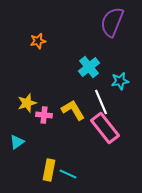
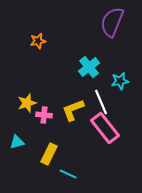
yellow L-shape: rotated 80 degrees counterclockwise
cyan triangle: rotated 21 degrees clockwise
yellow rectangle: moved 16 px up; rotated 15 degrees clockwise
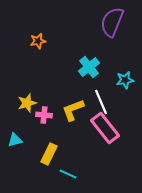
cyan star: moved 5 px right, 1 px up
cyan triangle: moved 2 px left, 2 px up
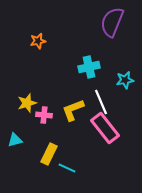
cyan cross: rotated 25 degrees clockwise
cyan line: moved 1 px left, 6 px up
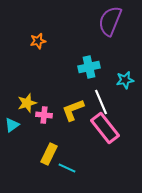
purple semicircle: moved 2 px left, 1 px up
cyan triangle: moved 3 px left, 15 px up; rotated 21 degrees counterclockwise
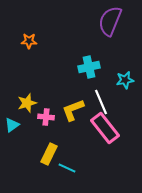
orange star: moved 9 px left; rotated 14 degrees clockwise
pink cross: moved 2 px right, 2 px down
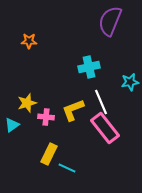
cyan star: moved 5 px right, 2 px down
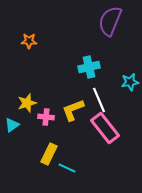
white line: moved 2 px left, 2 px up
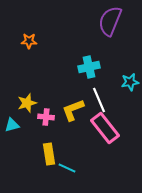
cyan triangle: rotated 21 degrees clockwise
yellow rectangle: rotated 35 degrees counterclockwise
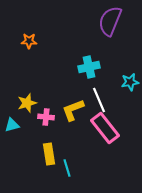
cyan line: rotated 48 degrees clockwise
